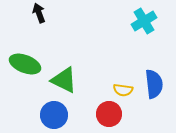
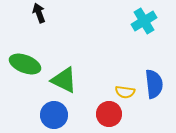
yellow semicircle: moved 2 px right, 2 px down
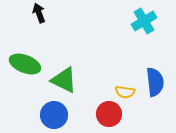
blue semicircle: moved 1 px right, 2 px up
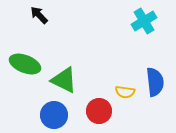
black arrow: moved 2 px down; rotated 24 degrees counterclockwise
red circle: moved 10 px left, 3 px up
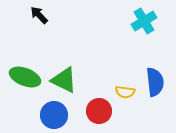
green ellipse: moved 13 px down
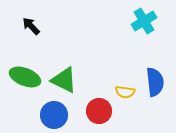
black arrow: moved 8 px left, 11 px down
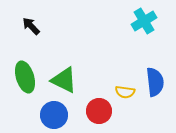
green ellipse: rotated 52 degrees clockwise
